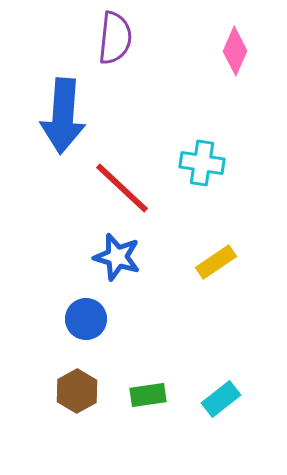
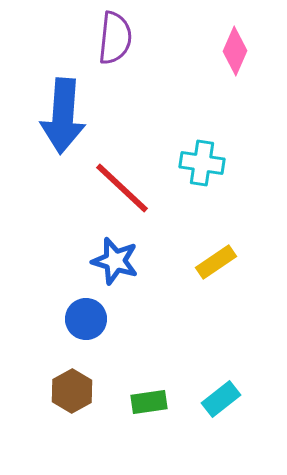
blue star: moved 2 px left, 4 px down
brown hexagon: moved 5 px left
green rectangle: moved 1 px right, 7 px down
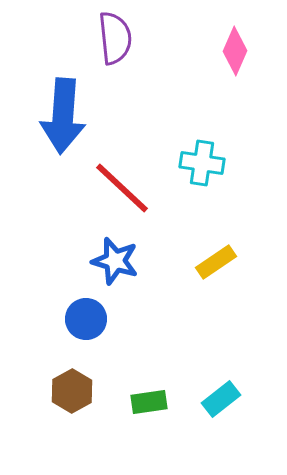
purple semicircle: rotated 12 degrees counterclockwise
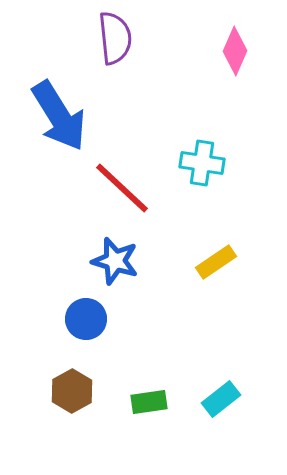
blue arrow: moved 4 px left; rotated 36 degrees counterclockwise
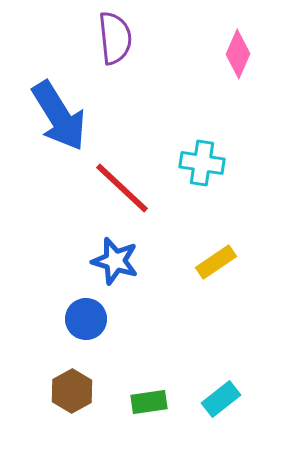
pink diamond: moved 3 px right, 3 px down
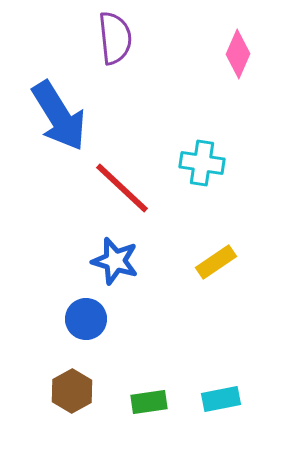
cyan rectangle: rotated 27 degrees clockwise
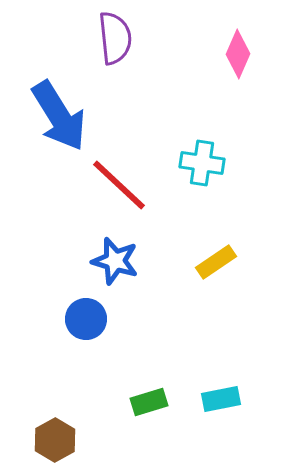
red line: moved 3 px left, 3 px up
brown hexagon: moved 17 px left, 49 px down
green rectangle: rotated 9 degrees counterclockwise
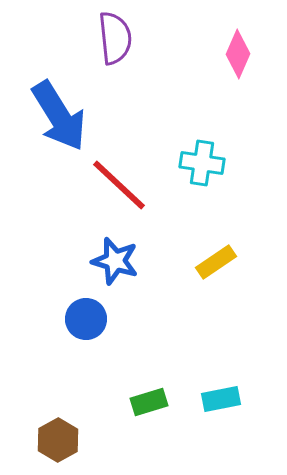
brown hexagon: moved 3 px right
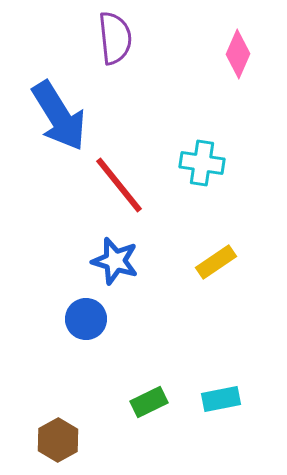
red line: rotated 8 degrees clockwise
green rectangle: rotated 9 degrees counterclockwise
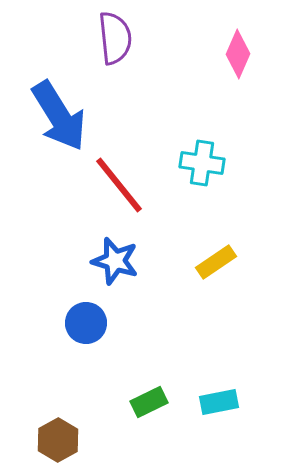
blue circle: moved 4 px down
cyan rectangle: moved 2 px left, 3 px down
